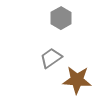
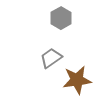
brown star: rotated 12 degrees counterclockwise
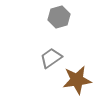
gray hexagon: moved 2 px left, 1 px up; rotated 15 degrees clockwise
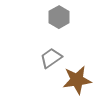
gray hexagon: rotated 15 degrees counterclockwise
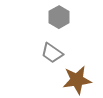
gray trapezoid: moved 1 px right, 5 px up; rotated 110 degrees counterclockwise
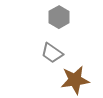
brown star: moved 2 px left
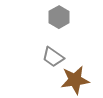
gray trapezoid: moved 1 px right, 4 px down
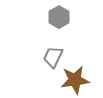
gray trapezoid: rotated 80 degrees clockwise
